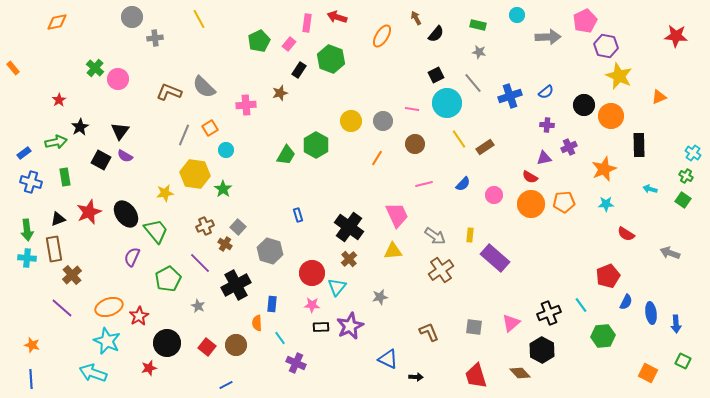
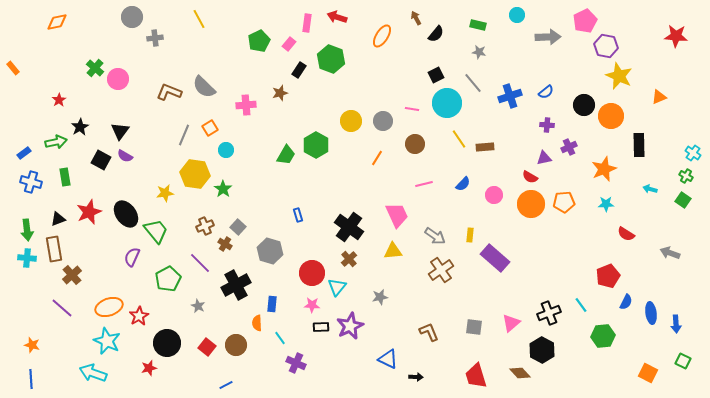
brown rectangle at (485, 147): rotated 30 degrees clockwise
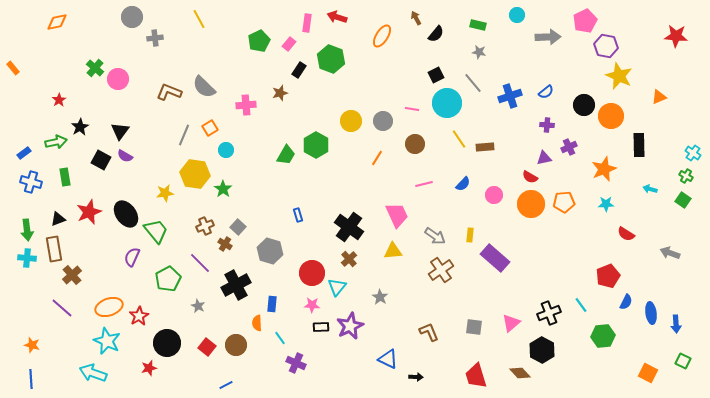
gray star at (380, 297): rotated 28 degrees counterclockwise
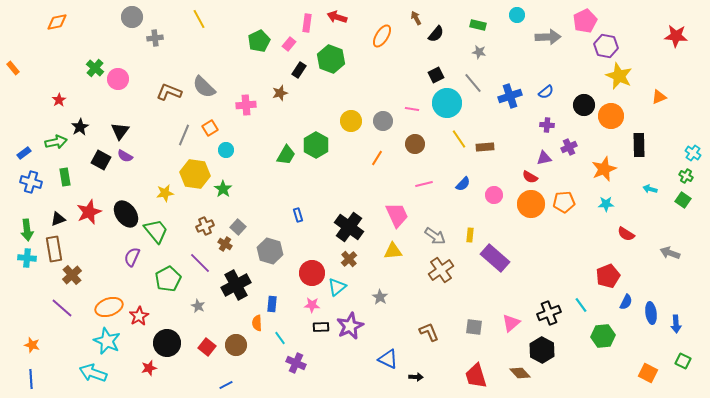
cyan triangle at (337, 287): rotated 12 degrees clockwise
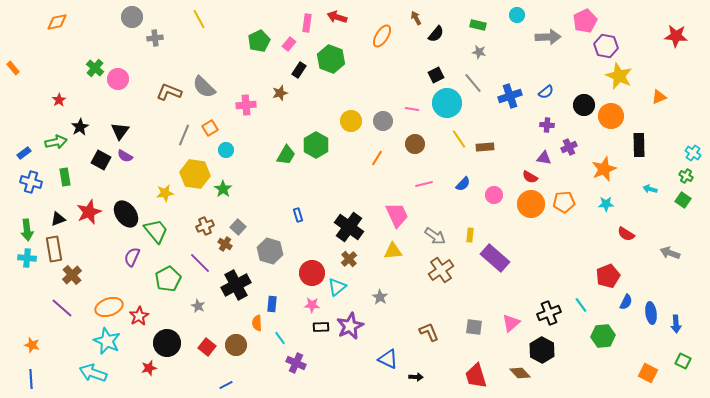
purple triangle at (544, 158): rotated 21 degrees clockwise
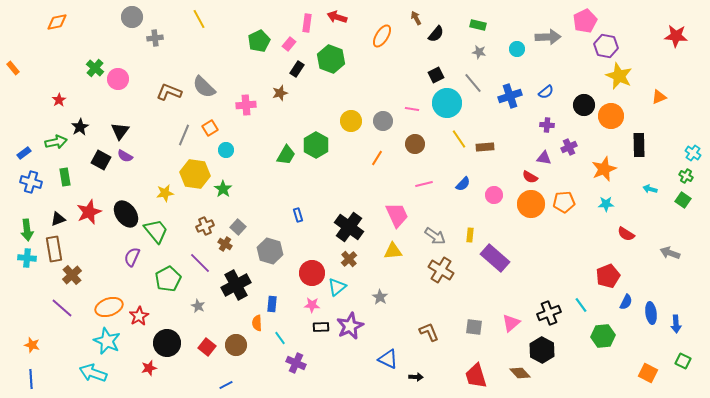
cyan circle at (517, 15): moved 34 px down
black rectangle at (299, 70): moved 2 px left, 1 px up
brown cross at (441, 270): rotated 25 degrees counterclockwise
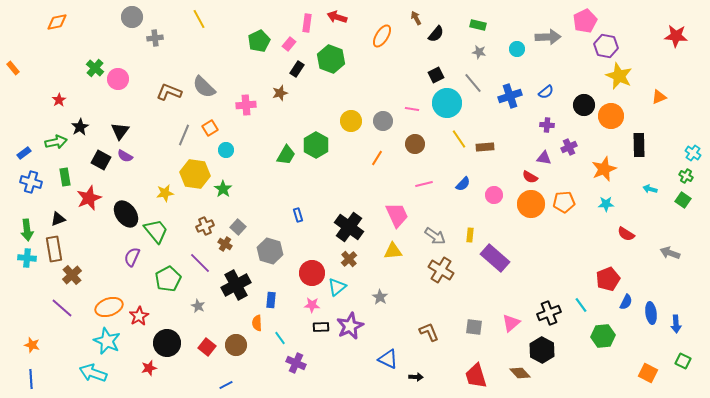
red star at (89, 212): moved 14 px up
red pentagon at (608, 276): moved 3 px down
blue rectangle at (272, 304): moved 1 px left, 4 px up
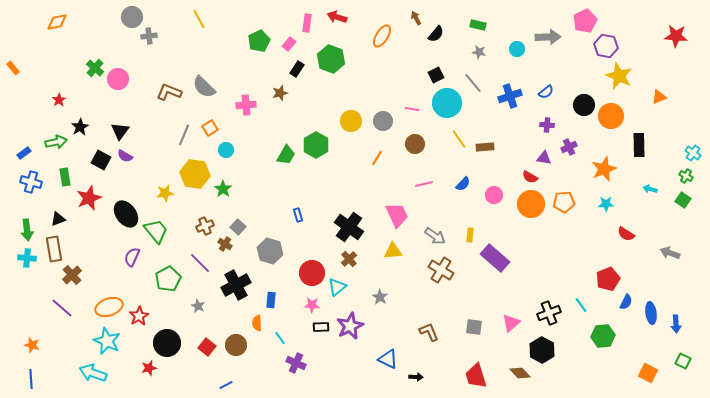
gray cross at (155, 38): moved 6 px left, 2 px up
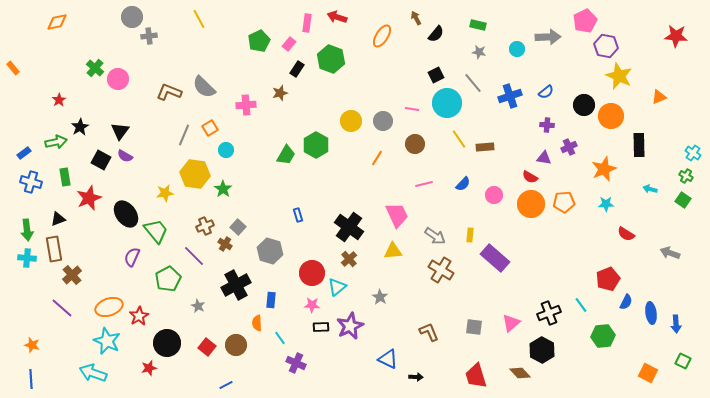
purple line at (200, 263): moved 6 px left, 7 px up
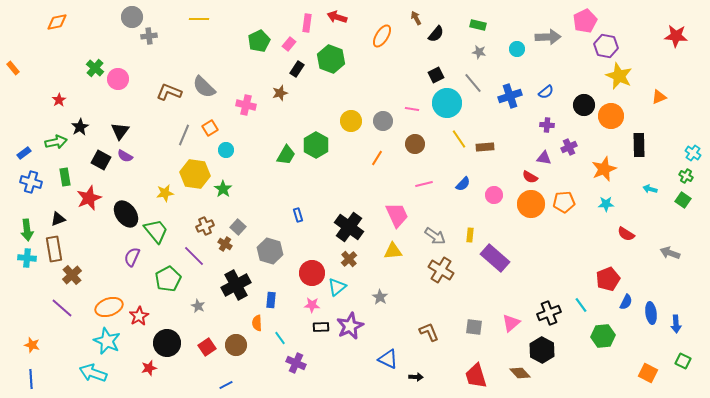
yellow line at (199, 19): rotated 60 degrees counterclockwise
pink cross at (246, 105): rotated 18 degrees clockwise
red square at (207, 347): rotated 18 degrees clockwise
